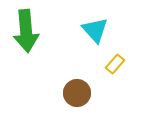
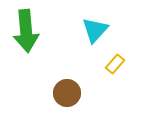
cyan triangle: rotated 24 degrees clockwise
brown circle: moved 10 px left
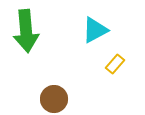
cyan triangle: rotated 20 degrees clockwise
brown circle: moved 13 px left, 6 px down
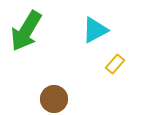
green arrow: rotated 36 degrees clockwise
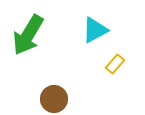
green arrow: moved 2 px right, 4 px down
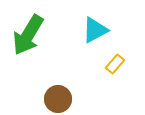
brown circle: moved 4 px right
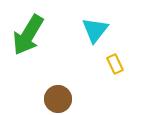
cyan triangle: rotated 24 degrees counterclockwise
yellow rectangle: rotated 66 degrees counterclockwise
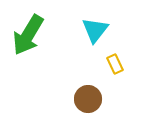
brown circle: moved 30 px right
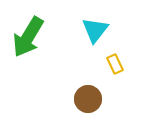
green arrow: moved 2 px down
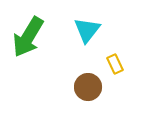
cyan triangle: moved 8 px left
brown circle: moved 12 px up
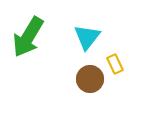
cyan triangle: moved 7 px down
brown circle: moved 2 px right, 8 px up
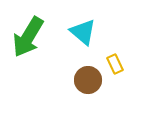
cyan triangle: moved 4 px left, 5 px up; rotated 28 degrees counterclockwise
brown circle: moved 2 px left, 1 px down
